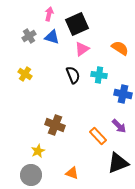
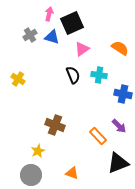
black square: moved 5 px left, 1 px up
gray cross: moved 1 px right, 1 px up
yellow cross: moved 7 px left, 5 px down
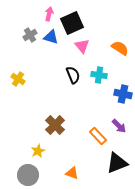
blue triangle: moved 1 px left
pink triangle: moved 3 px up; rotated 35 degrees counterclockwise
brown cross: rotated 24 degrees clockwise
black triangle: moved 1 px left
gray circle: moved 3 px left
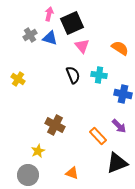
blue triangle: moved 1 px left, 1 px down
brown cross: rotated 18 degrees counterclockwise
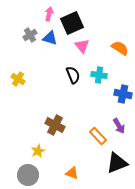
purple arrow: rotated 14 degrees clockwise
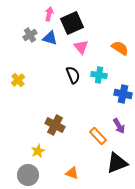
pink triangle: moved 1 px left, 1 px down
yellow cross: moved 1 px down; rotated 16 degrees clockwise
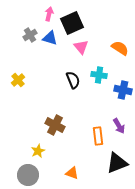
black semicircle: moved 5 px down
blue cross: moved 4 px up
orange rectangle: rotated 36 degrees clockwise
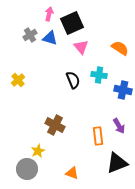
gray circle: moved 1 px left, 6 px up
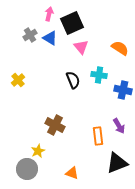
blue triangle: rotated 14 degrees clockwise
